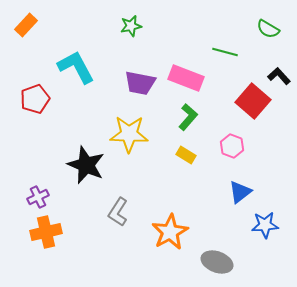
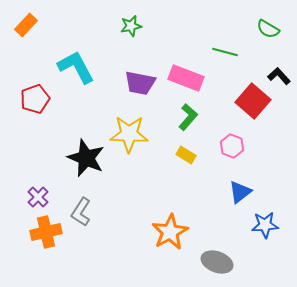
black star: moved 7 px up
purple cross: rotated 20 degrees counterclockwise
gray L-shape: moved 37 px left
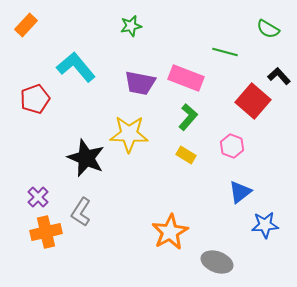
cyan L-shape: rotated 12 degrees counterclockwise
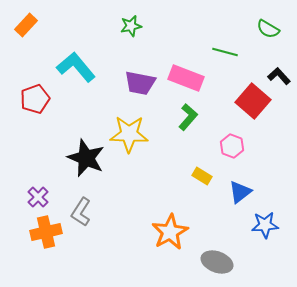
yellow rectangle: moved 16 px right, 21 px down
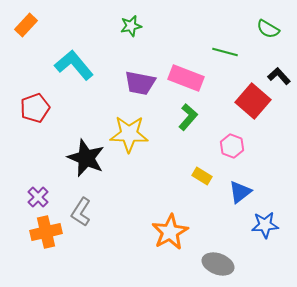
cyan L-shape: moved 2 px left, 2 px up
red pentagon: moved 9 px down
gray ellipse: moved 1 px right, 2 px down
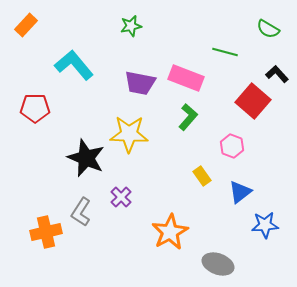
black L-shape: moved 2 px left, 2 px up
red pentagon: rotated 20 degrees clockwise
yellow rectangle: rotated 24 degrees clockwise
purple cross: moved 83 px right
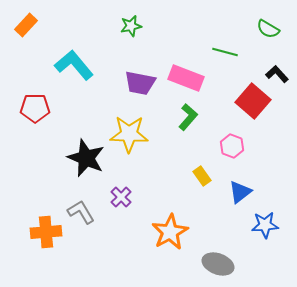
gray L-shape: rotated 116 degrees clockwise
orange cross: rotated 8 degrees clockwise
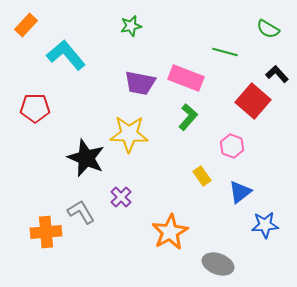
cyan L-shape: moved 8 px left, 10 px up
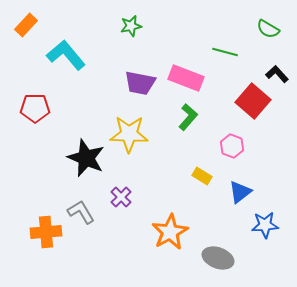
yellow rectangle: rotated 24 degrees counterclockwise
gray ellipse: moved 6 px up
